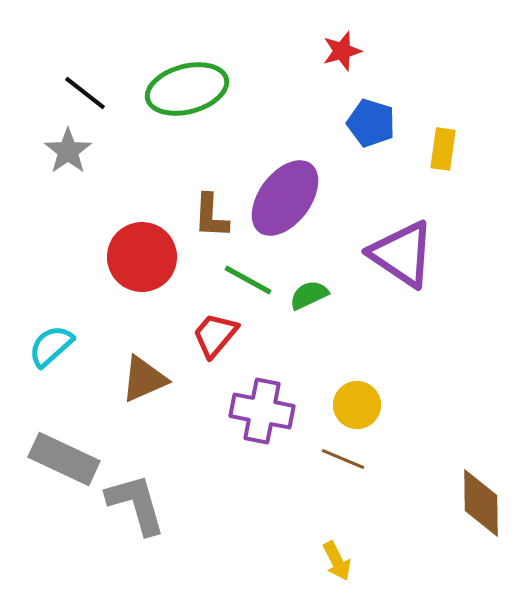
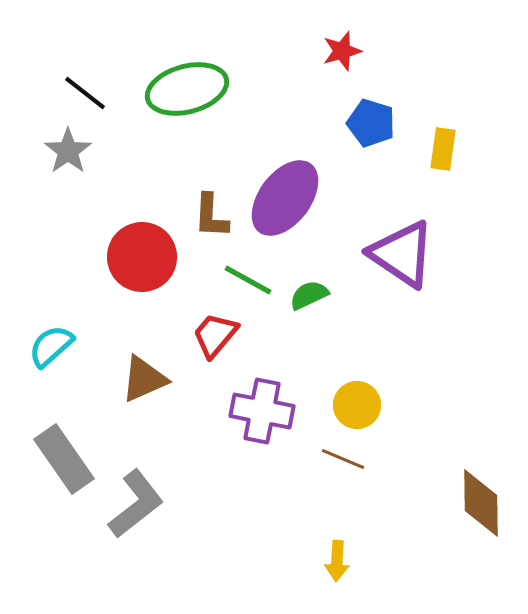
gray rectangle: rotated 30 degrees clockwise
gray L-shape: rotated 68 degrees clockwise
yellow arrow: rotated 30 degrees clockwise
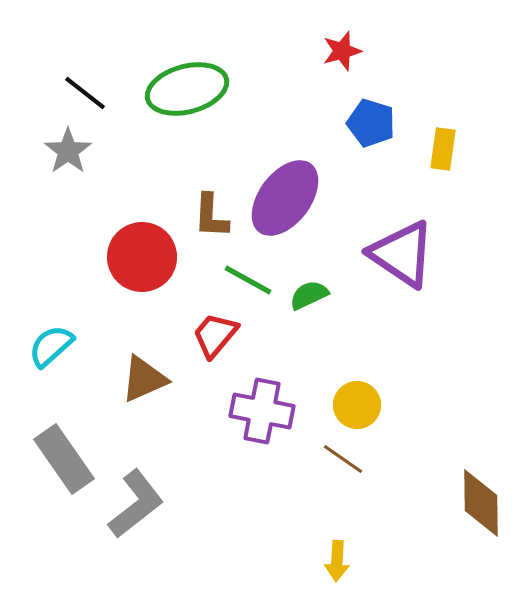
brown line: rotated 12 degrees clockwise
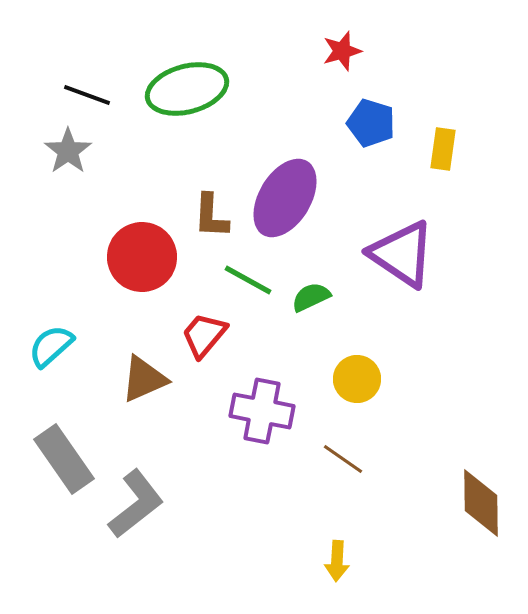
black line: moved 2 px right, 2 px down; rotated 18 degrees counterclockwise
purple ellipse: rotated 6 degrees counterclockwise
green semicircle: moved 2 px right, 2 px down
red trapezoid: moved 11 px left
yellow circle: moved 26 px up
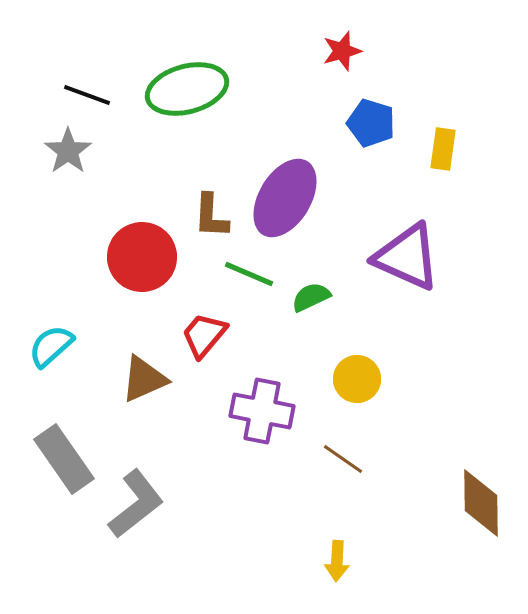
purple triangle: moved 5 px right, 3 px down; rotated 10 degrees counterclockwise
green line: moved 1 px right, 6 px up; rotated 6 degrees counterclockwise
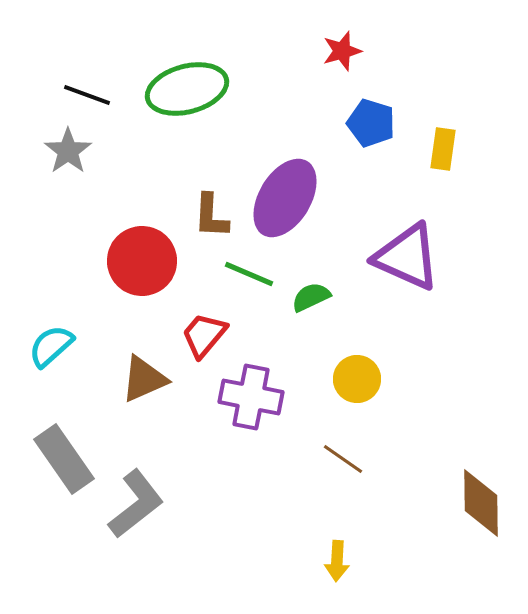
red circle: moved 4 px down
purple cross: moved 11 px left, 14 px up
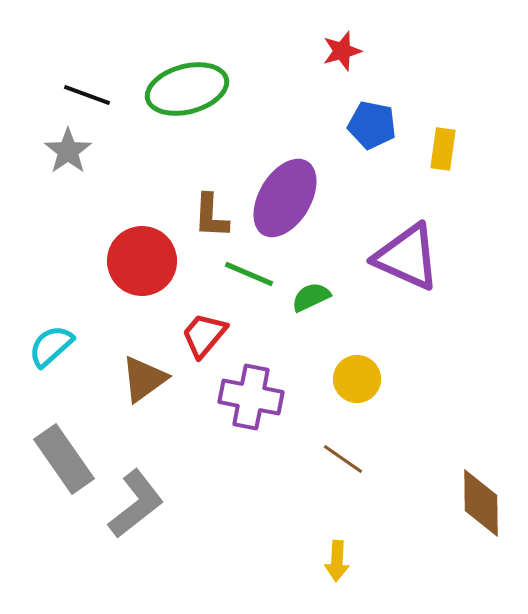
blue pentagon: moved 1 px right, 2 px down; rotated 6 degrees counterclockwise
brown triangle: rotated 12 degrees counterclockwise
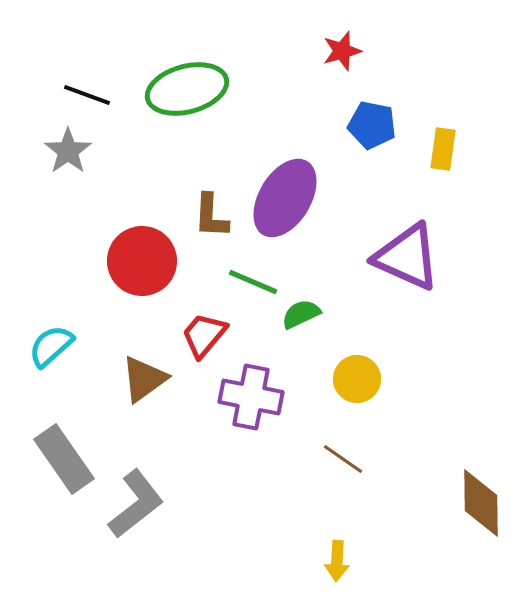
green line: moved 4 px right, 8 px down
green semicircle: moved 10 px left, 17 px down
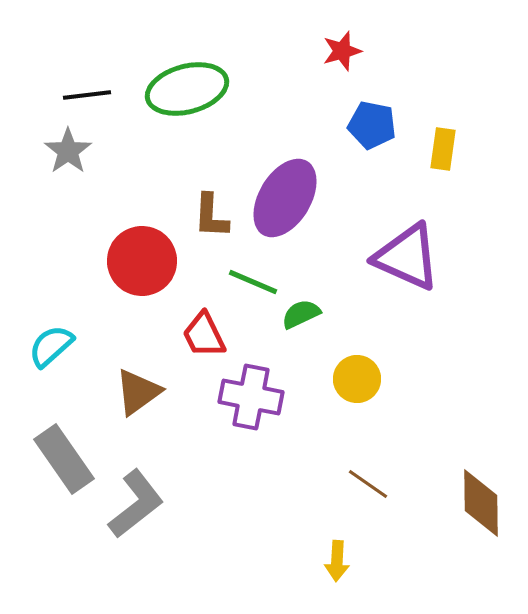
black line: rotated 27 degrees counterclockwise
red trapezoid: rotated 66 degrees counterclockwise
brown triangle: moved 6 px left, 13 px down
brown line: moved 25 px right, 25 px down
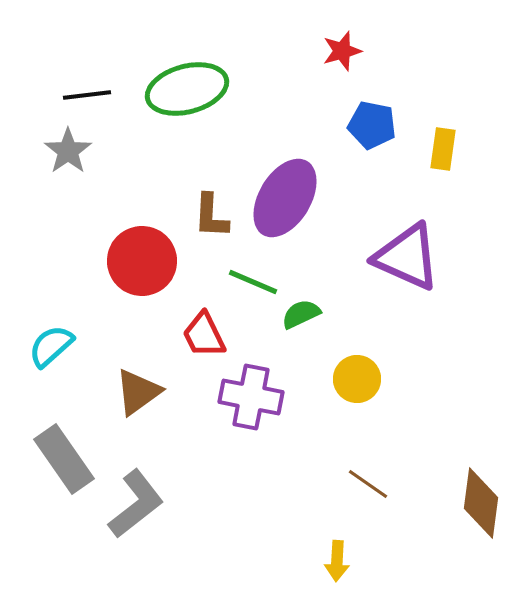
brown diamond: rotated 8 degrees clockwise
